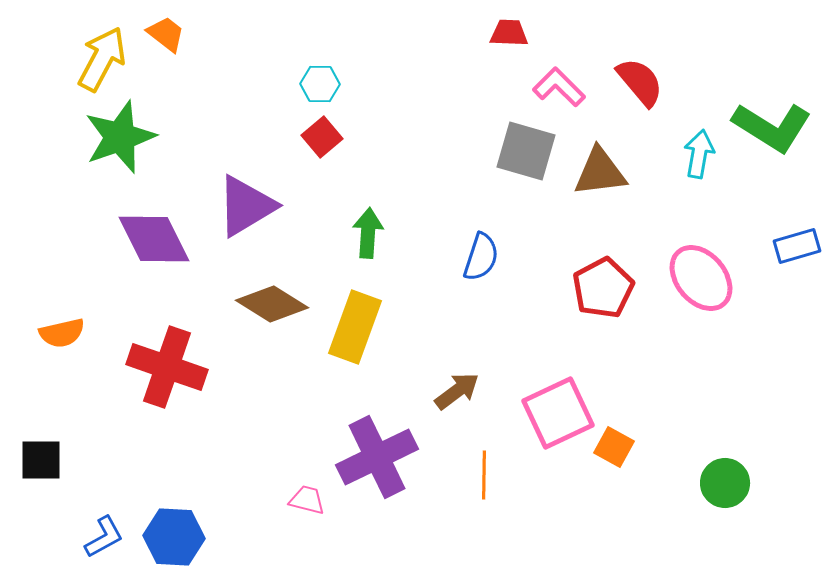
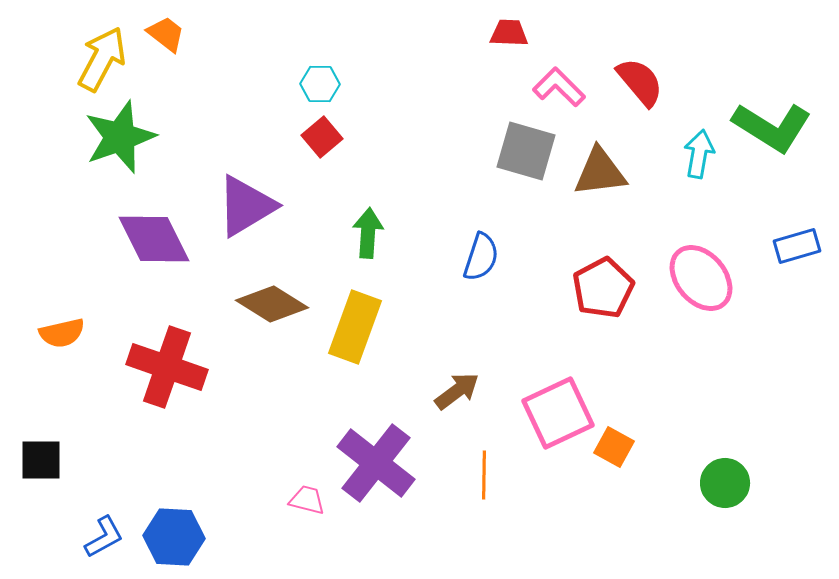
purple cross: moved 1 px left, 6 px down; rotated 26 degrees counterclockwise
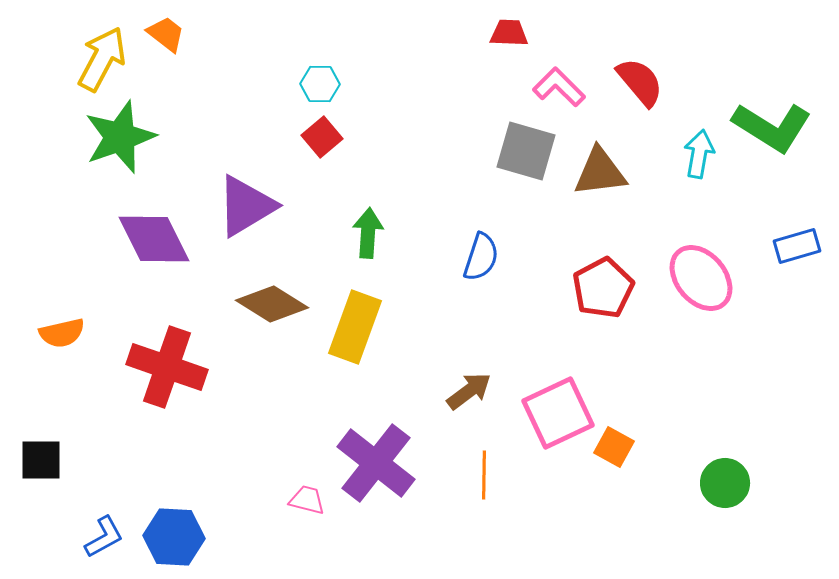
brown arrow: moved 12 px right
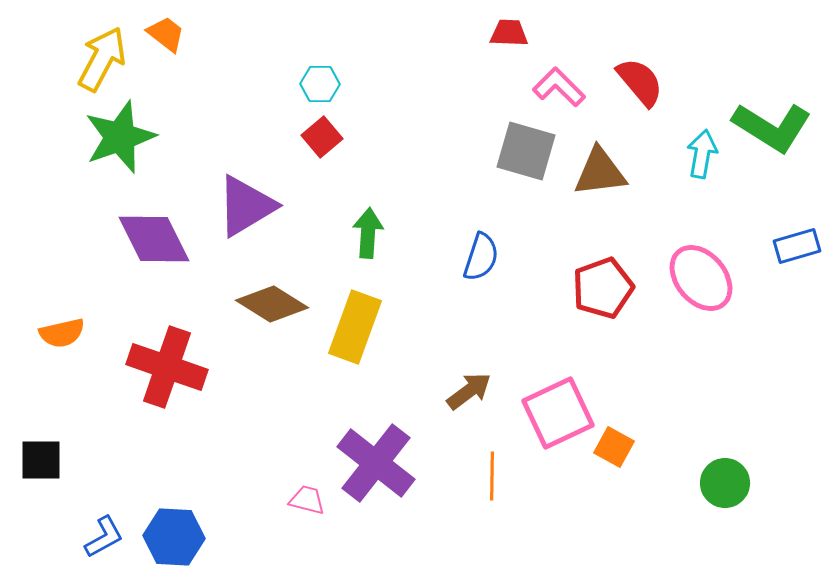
cyan arrow: moved 3 px right
red pentagon: rotated 8 degrees clockwise
orange line: moved 8 px right, 1 px down
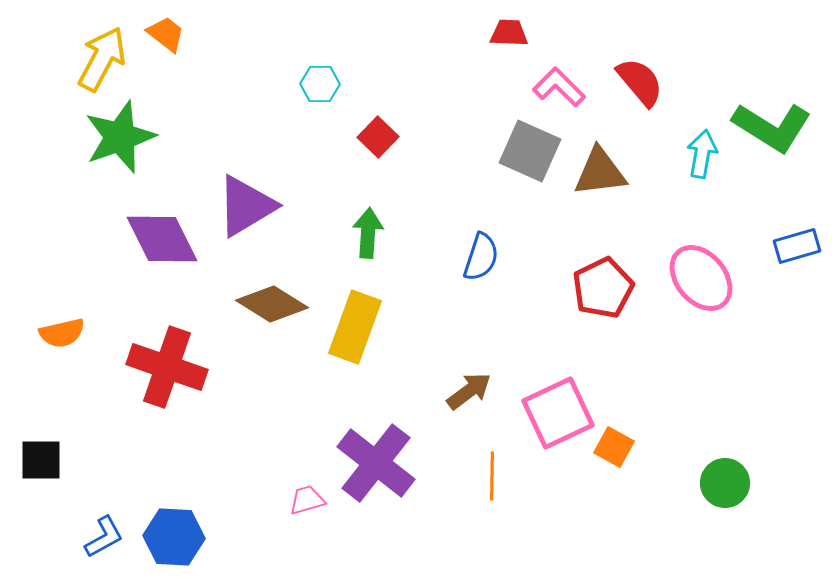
red square: moved 56 px right; rotated 6 degrees counterclockwise
gray square: moved 4 px right; rotated 8 degrees clockwise
purple diamond: moved 8 px right
red pentagon: rotated 6 degrees counterclockwise
pink trapezoid: rotated 30 degrees counterclockwise
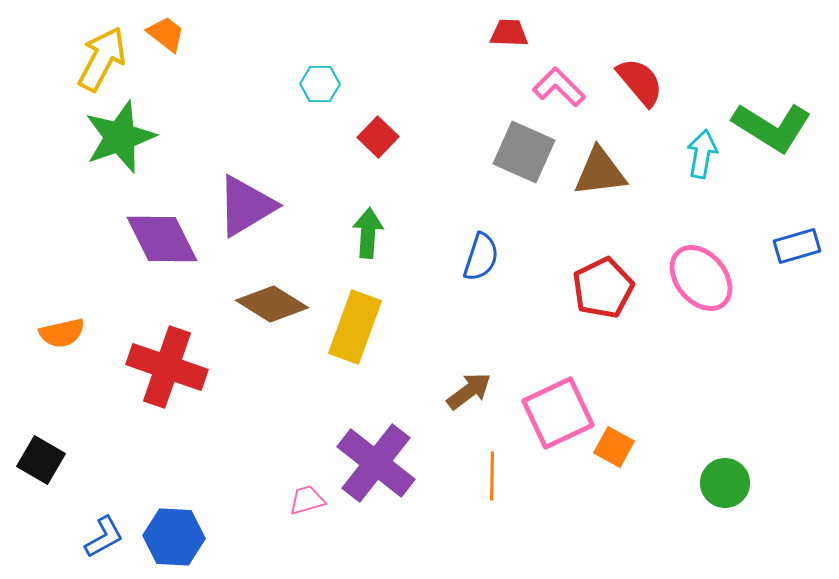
gray square: moved 6 px left, 1 px down
black square: rotated 30 degrees clockwise
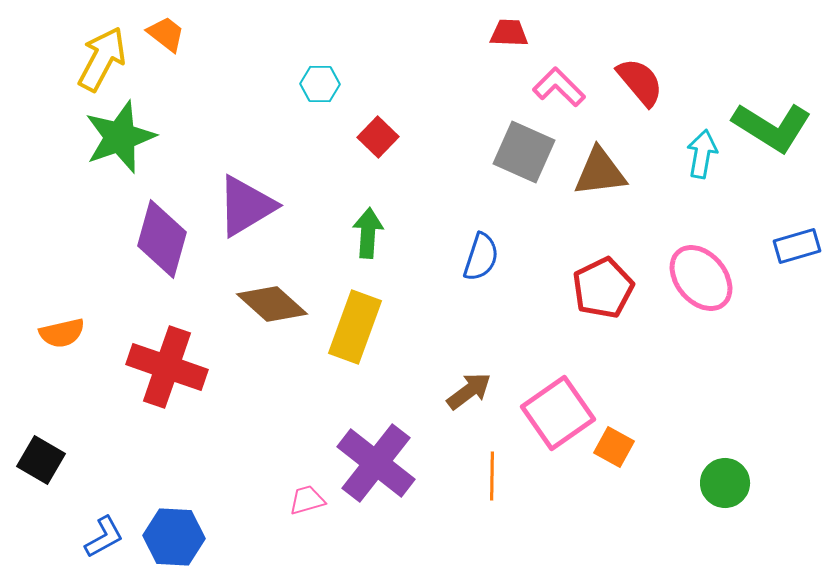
purple diamond: rotated 42 degrees clockwise
brown diamond: rotated 10 degrees clockwise
pink square: rotated 10 degrees counterclockwise
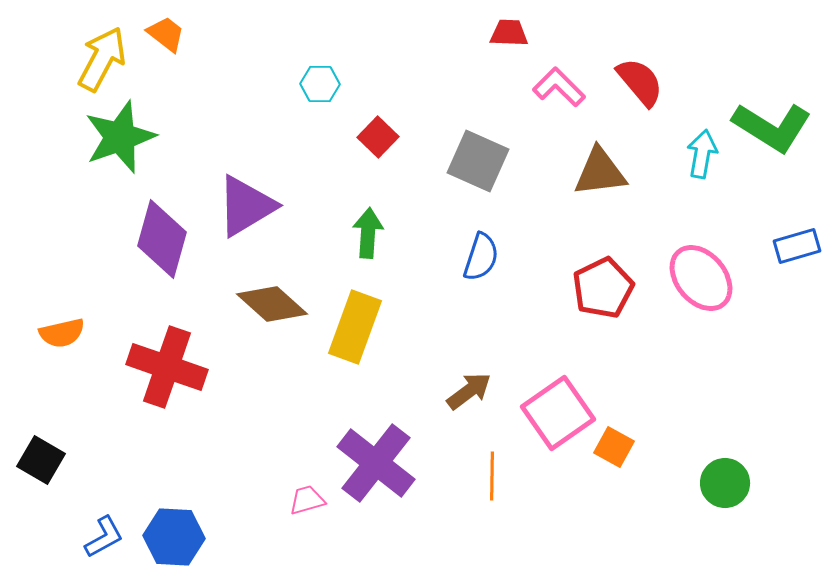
gray square: moved 46 px left, 9 px down
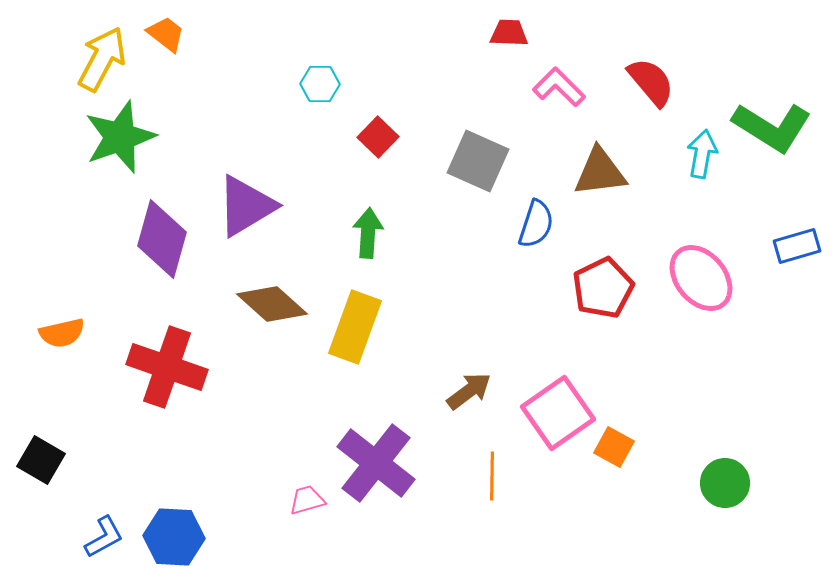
red semicircle: moved 11 px right
blue semicircle: moved 55 px right, 33 px up
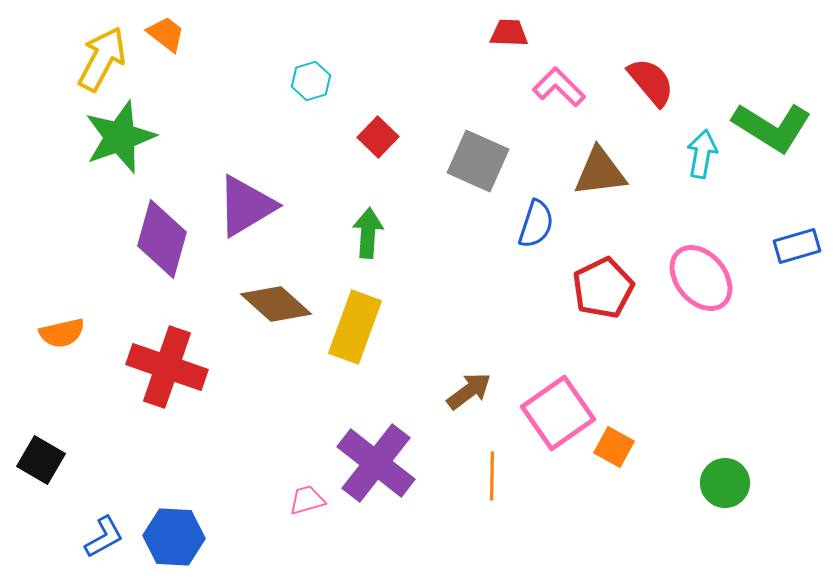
cyan hexagon: moved 9 px left, 3 px up; rotated 18 degrees counterclockwise
brown diamond: moved 4 px right
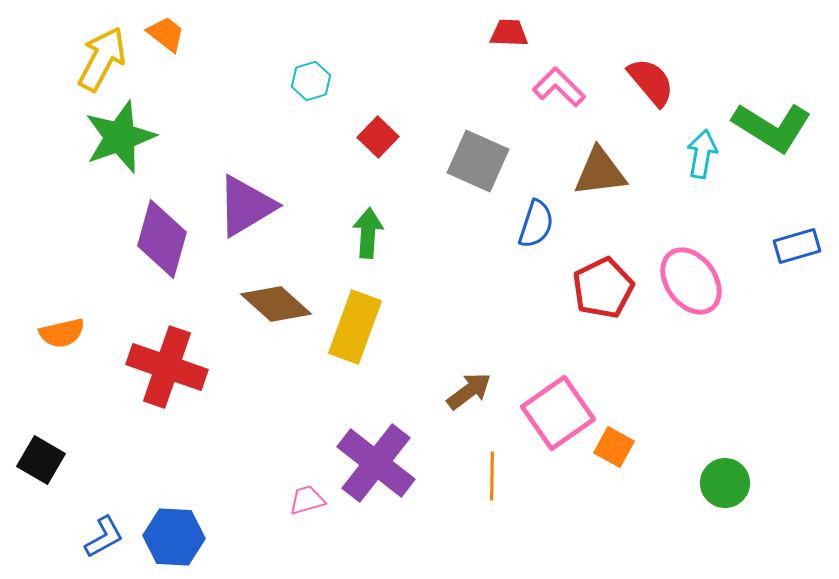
pink ellipse: moved 10 px left, 3 px down; rotated 4 degrees clockwise
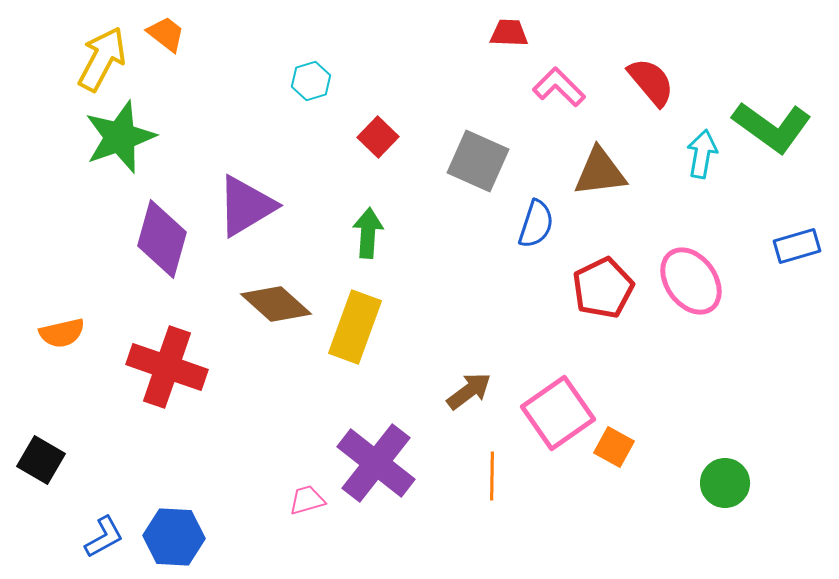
green L-shape: rotated 4 degrees clockwise
